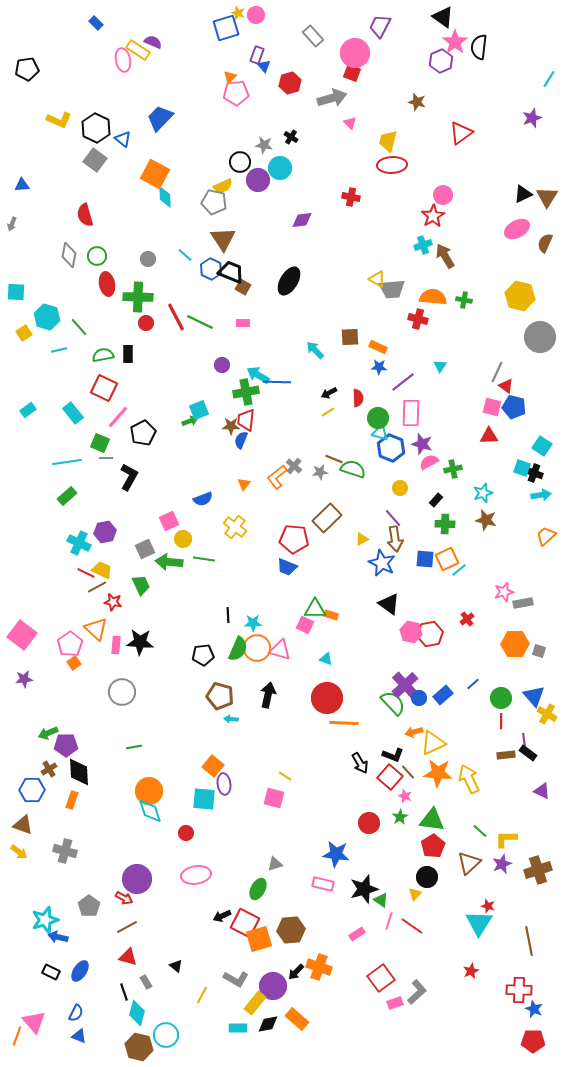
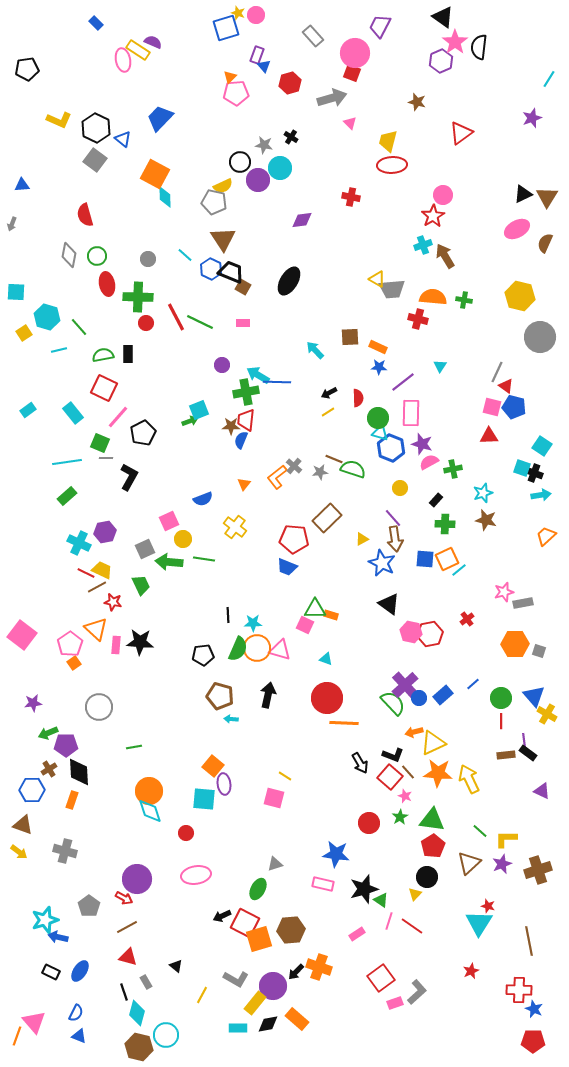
purple star at (24, 679): moved 9 px right, 24 px down
gray circle at (122, 692): moved 23 px left, 15 px down
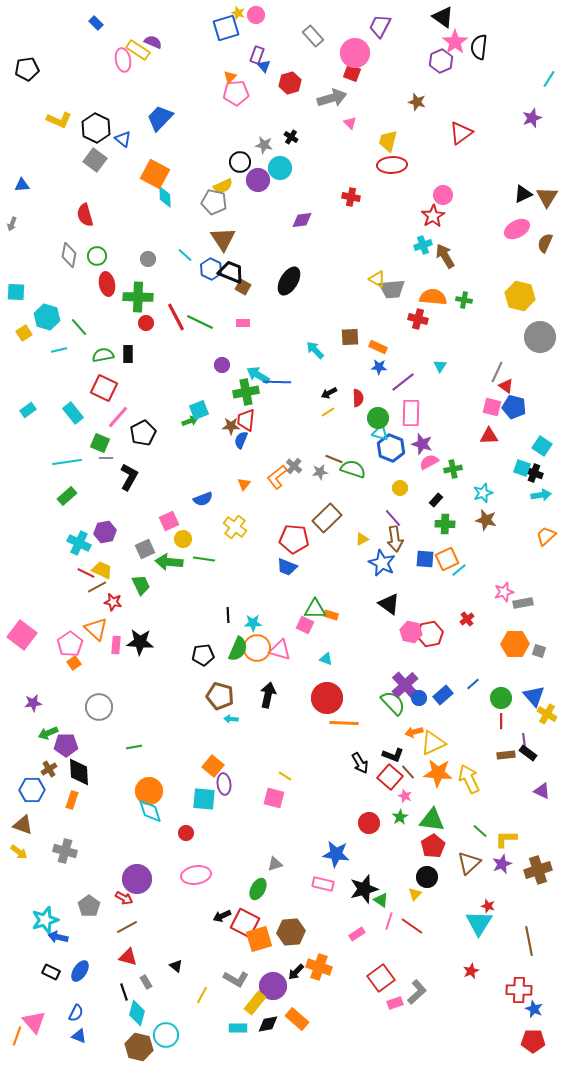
brown hexagon at (291, 930): moved 2 px down
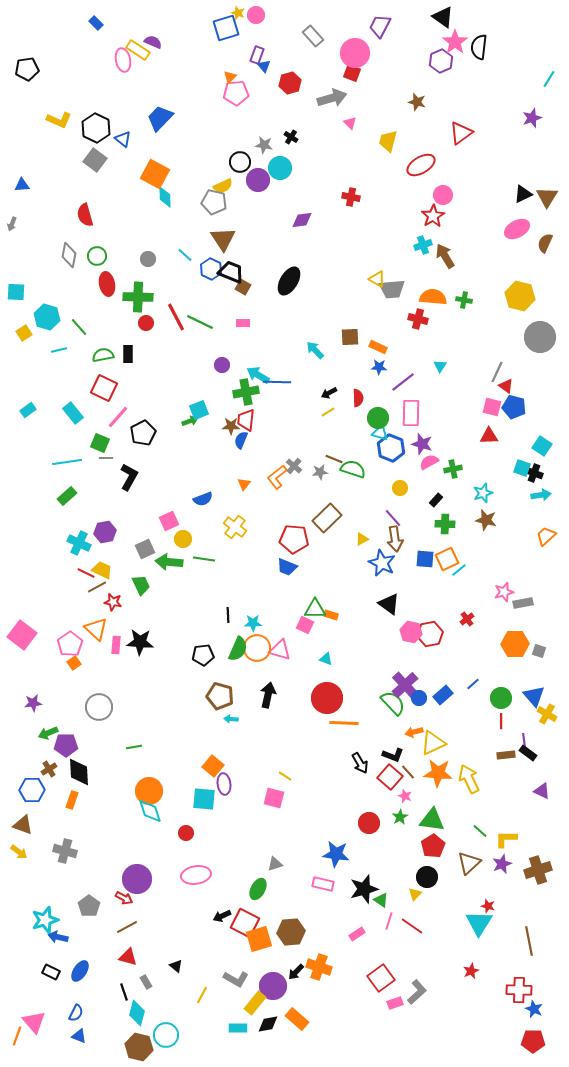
red ellipse at (392, 165): moved 29 px right; rotated 28 degrees counterclockwise
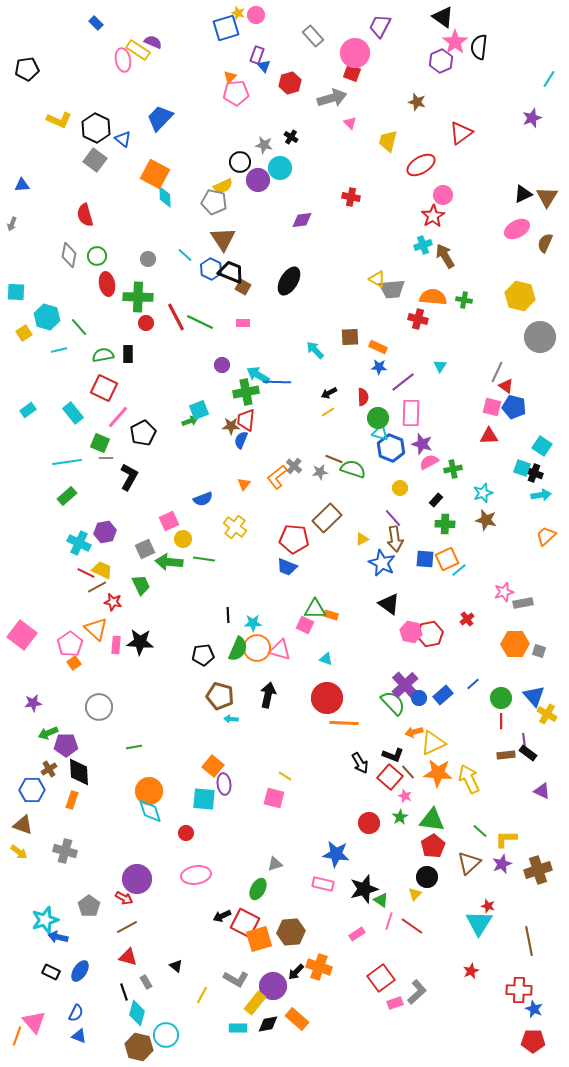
red semicircle at (358, 398): moved 5 px right, 1 px up
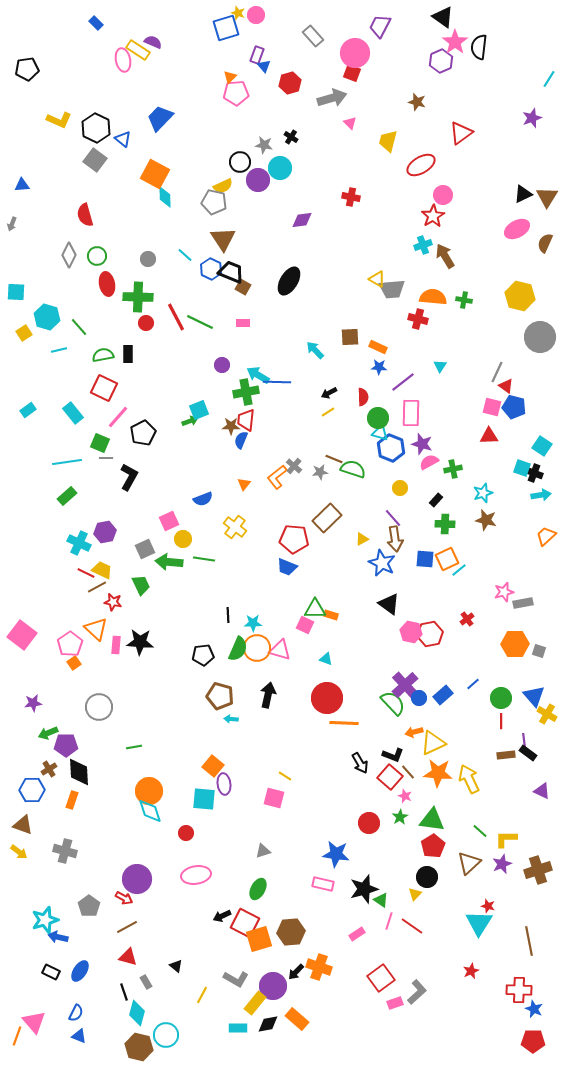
gray diamond at (69, 255): rotated 15 degrees clockwise
gray triangle at (275, 864): moved 12 px left, 13 px up
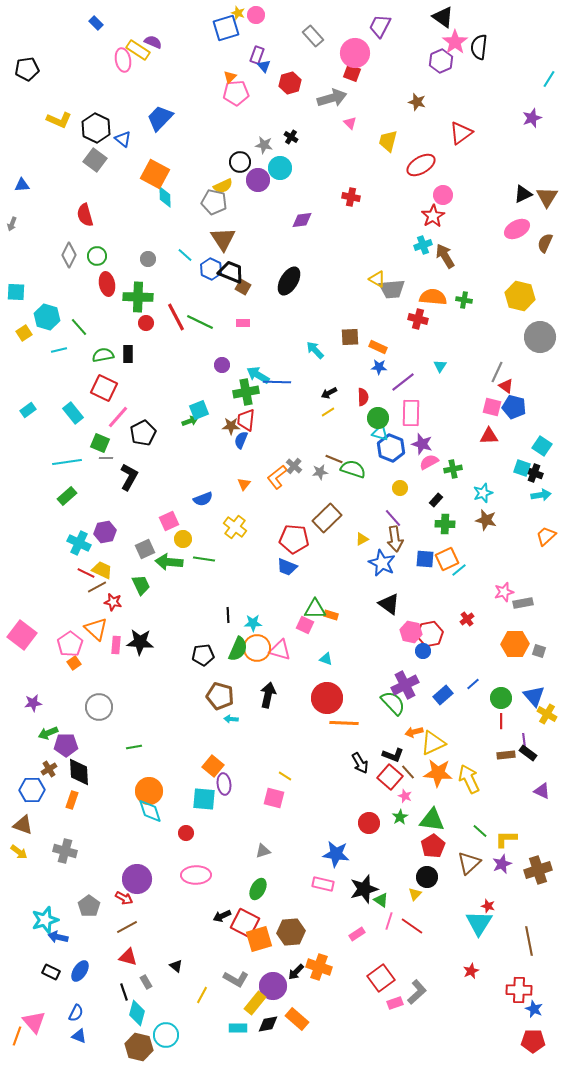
purple cross at (405, 685): rotated 16 degrees clockwise
blue circle at (419, 698): moved 4 px right, 47 px up
pink ellipse at (196, 875): rotated 8 degrees clockwise
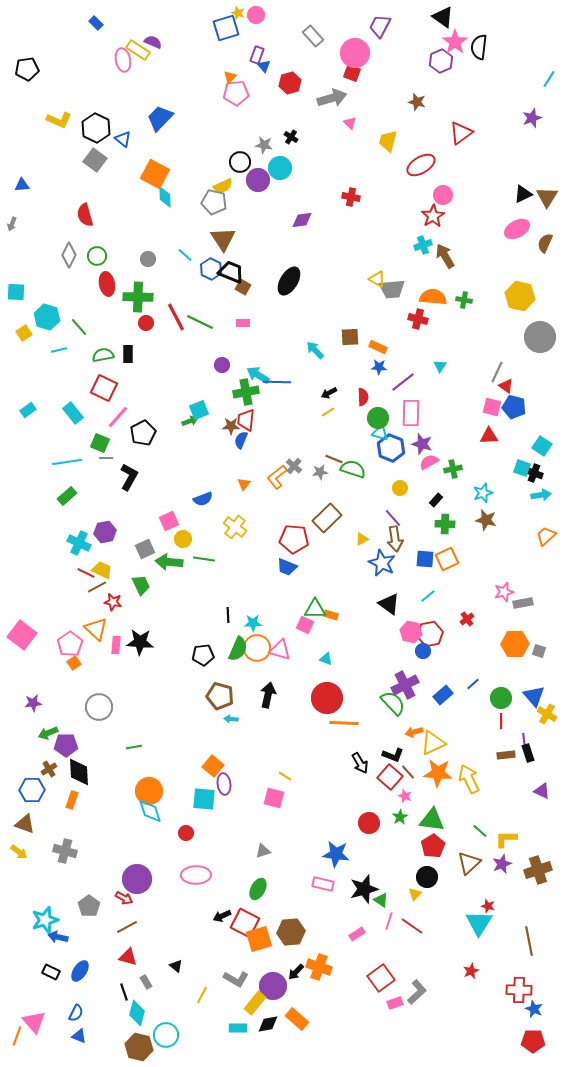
cyan line at (459, 570): moved 31 px left, 26 px down
black rectangle at (528, 753): rotated 36 degrees clockwise
brown triangle at (23, 825): moved 2 px right, 1 px up
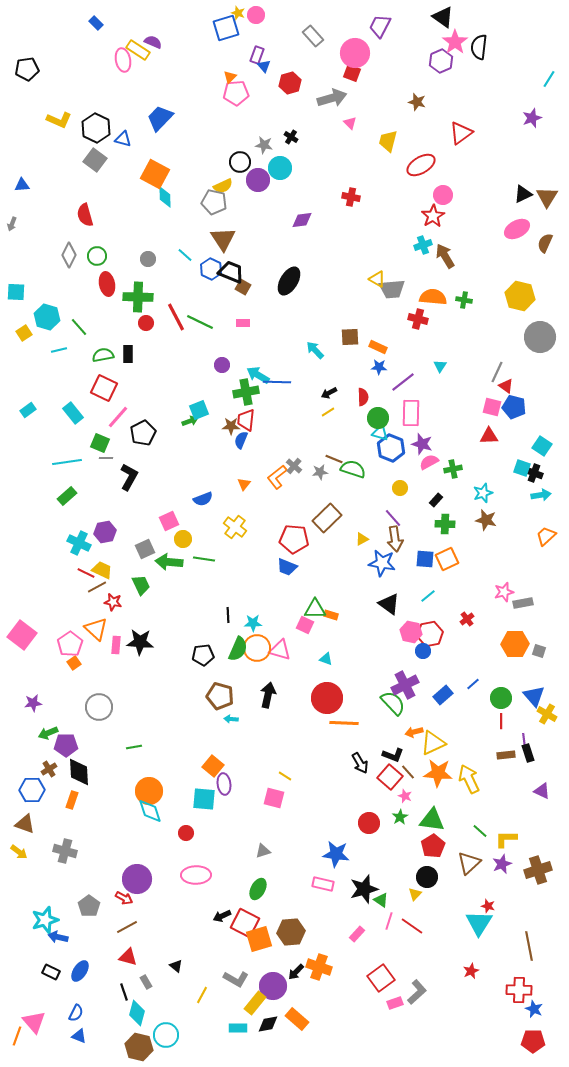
blue triangle at (123, 139): rotated 24 degrees counterclockwise
blue star at (382, 563): rotated 16 degrees counterclockwise
pink rectangle at (357, 934): rotated 14 degrees counterclockwise
brown line at (529, 941): moved 5 px down
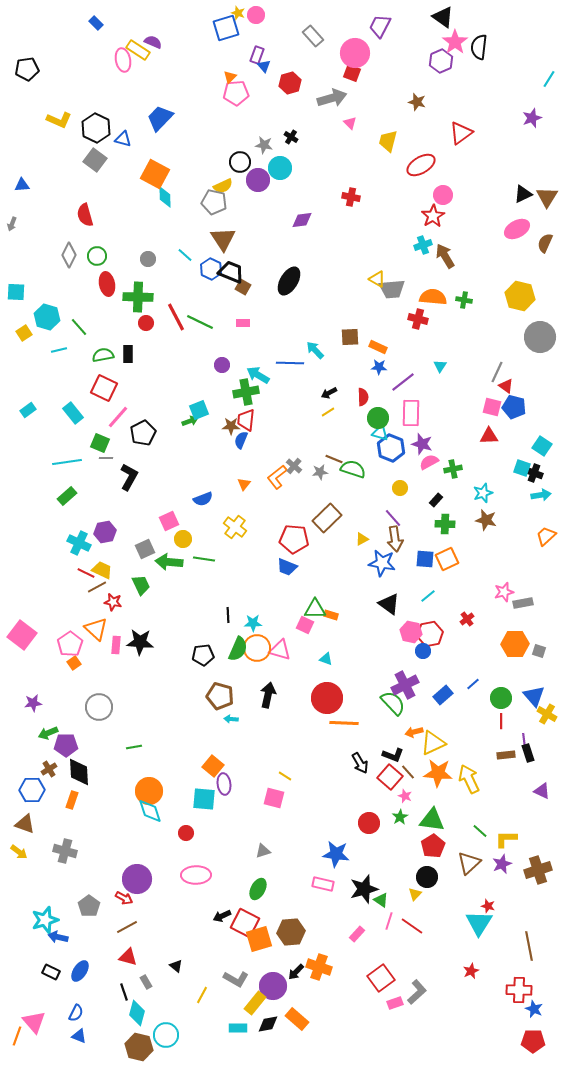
blue line at (277, 382): moved 13 px right, 19 px up
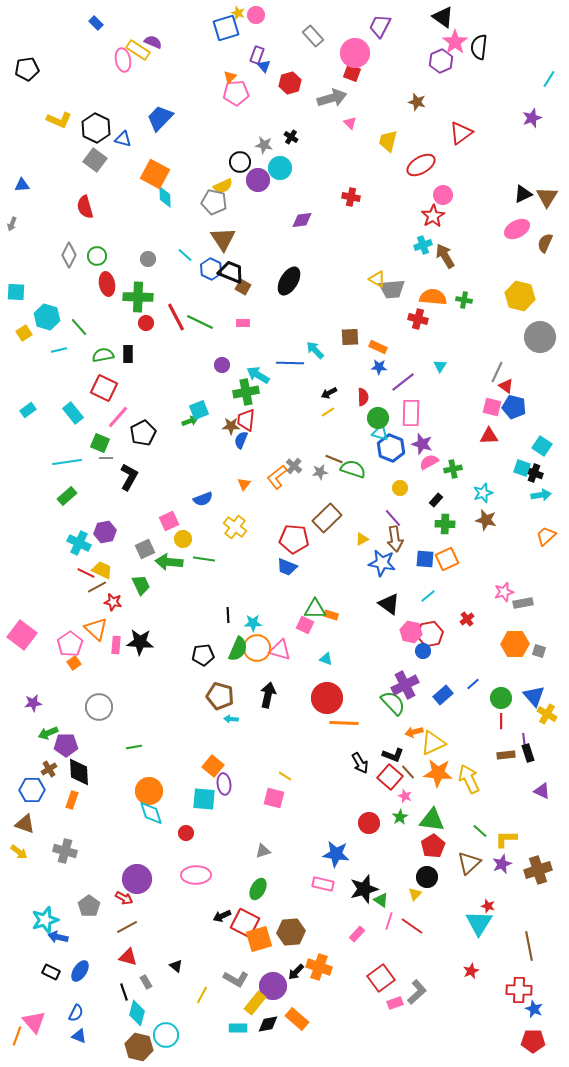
red semicircle at (85, 215): moved 8 px up
cyan diamond at (150, 811): moved 1 px right, 2 px down
